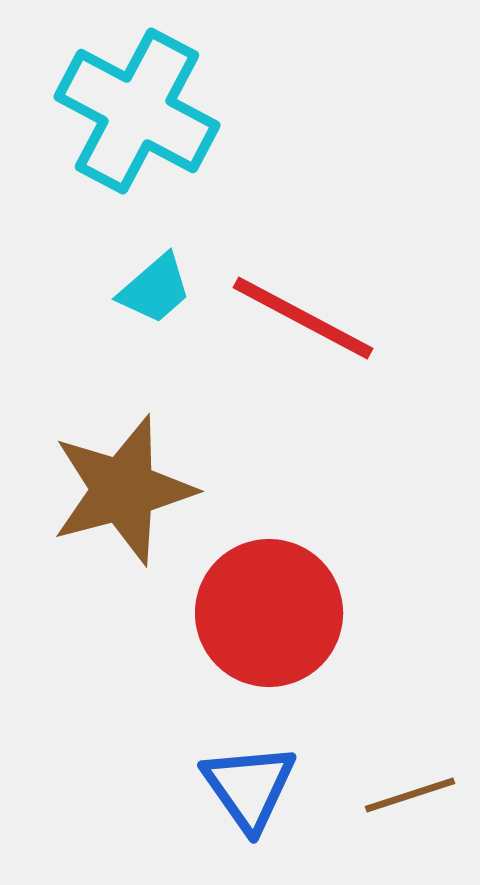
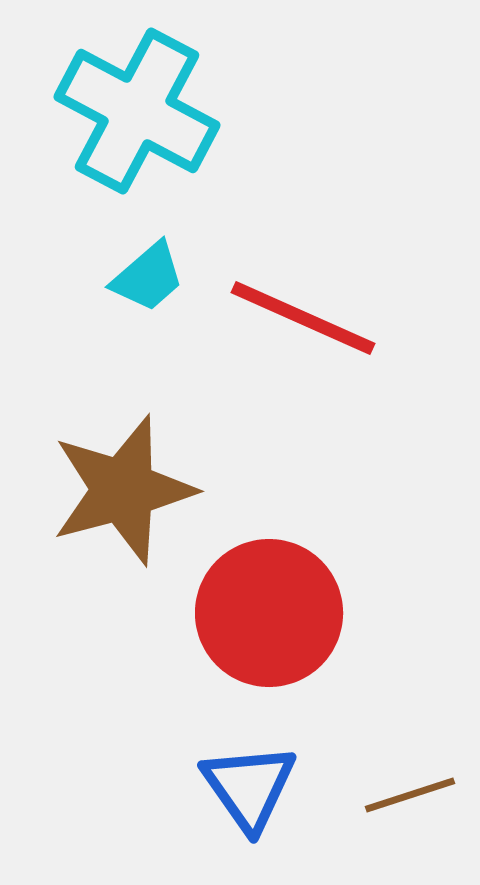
cyan trapezoid: moved 7 px left, 12 px up
red line: rotated 4 degrees counterclockwise
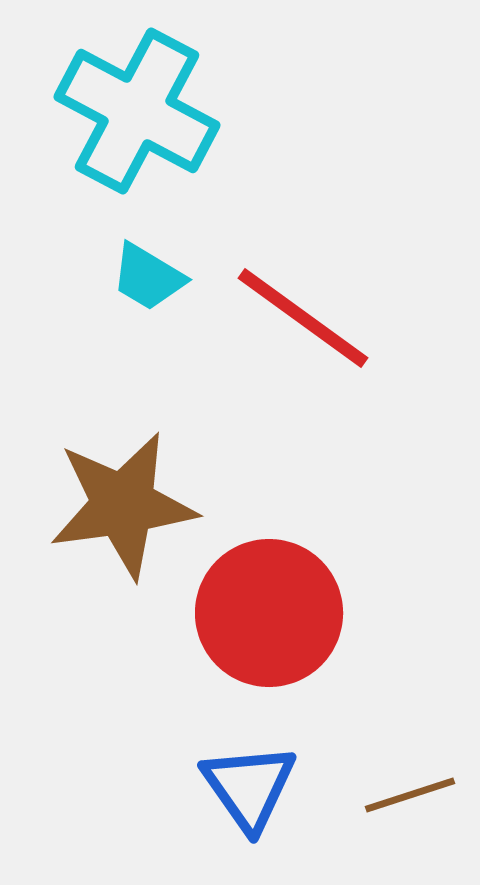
cyan trapezoid: rotated 72 degrees clockwise
red line: rotated 12 degrees clockwise
brown star: moved 15 px down; rotated 7 degrees clockwise
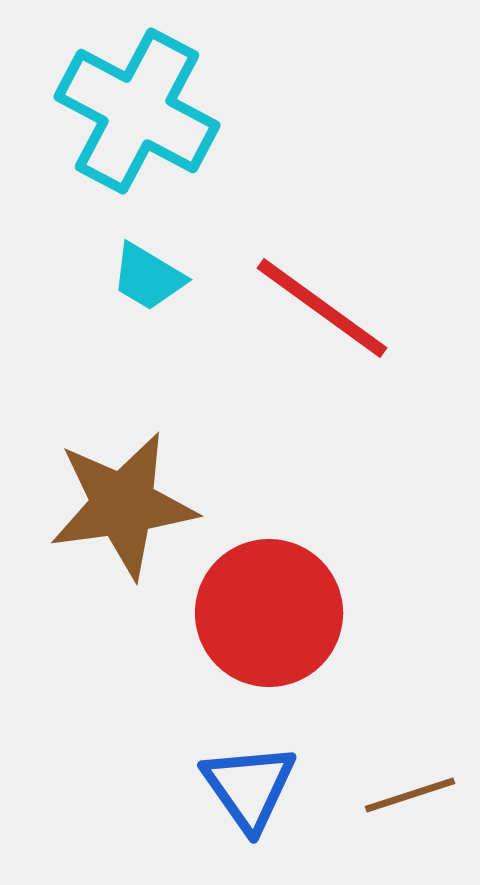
red line: moved 19 px right, 10 px up
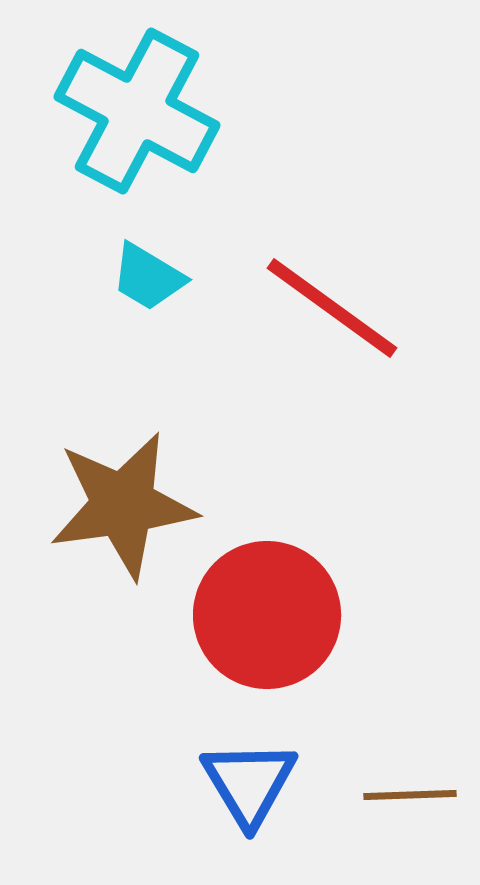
red line: moved 10 px right
red circle: moved 2 px left, 2 px down
blue triangle: moved 4 px up; rotated 4 degrees clockwise
brown line: rotated 16 degrees clockwise
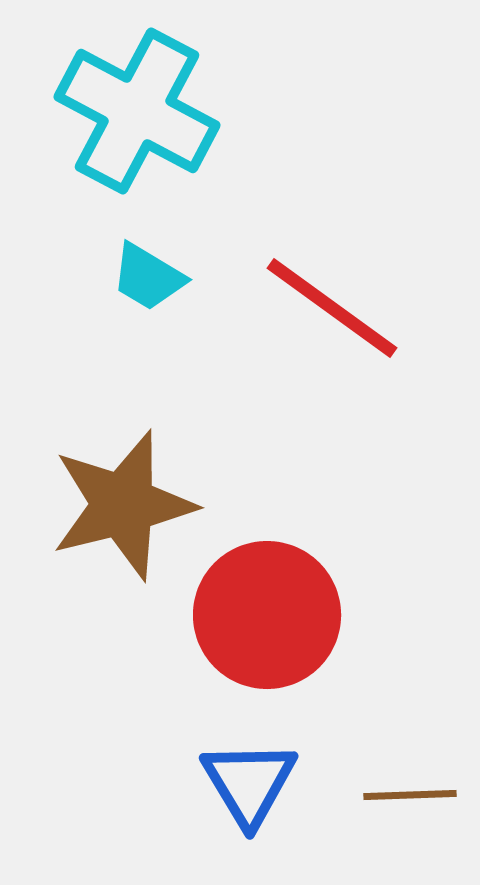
brown star: rotated 6 degrees counterclockwise
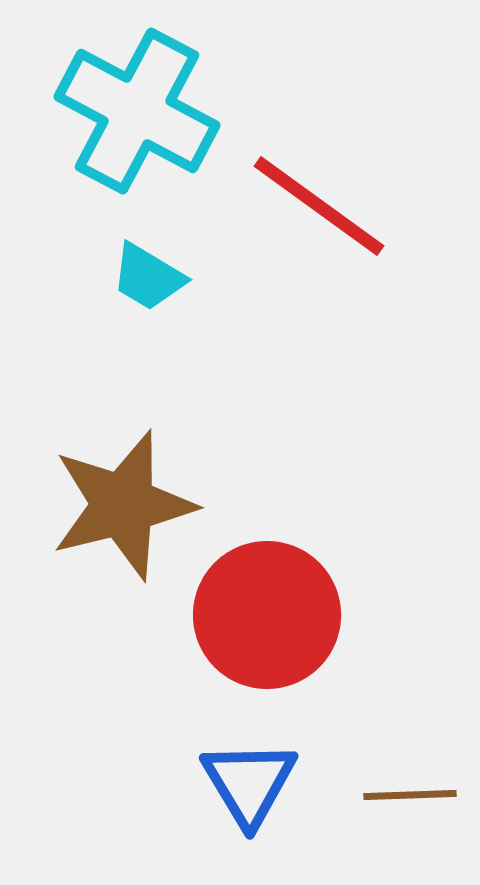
red line: moved 13 px left, 102 px up
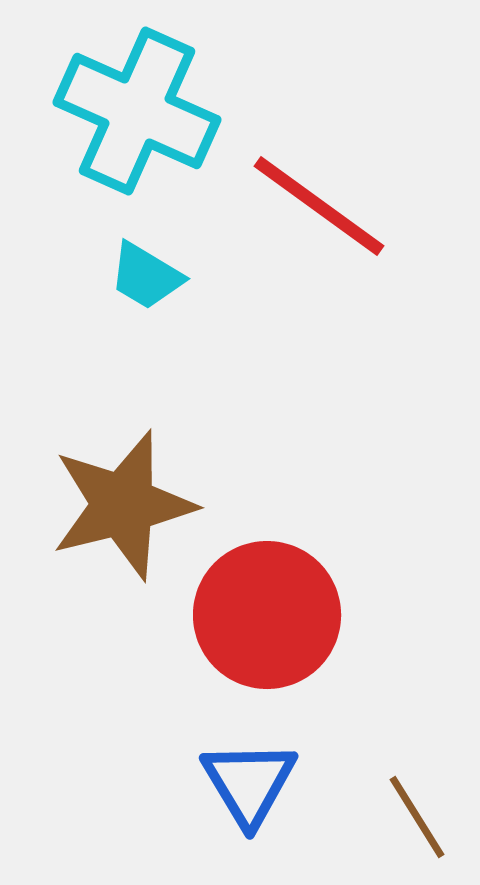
cyan cross: rotated 4 degrees counterclockwise
cyan trapezoid: moved 2 px left, 1 px up
brown line: moved 7 px right, 22 px down; rotated 60 degrees clockwise
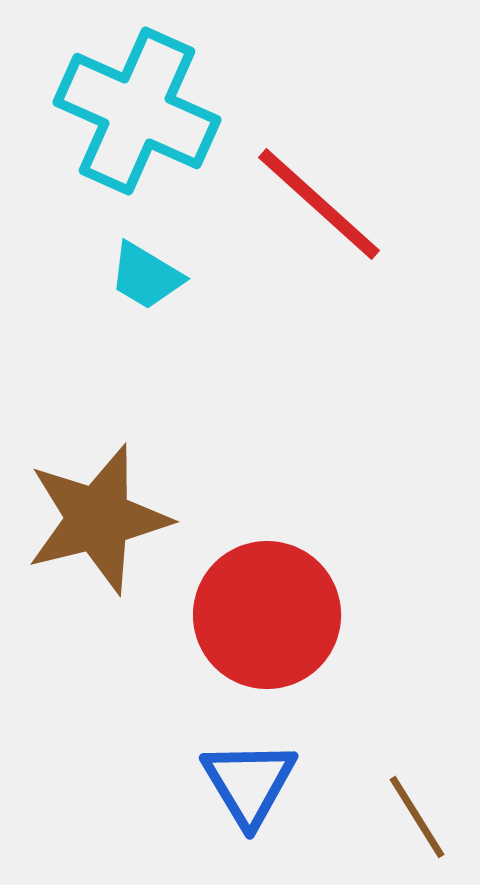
red line: moved 2 px up; rotated 6 degrees clockwise
brown star: moved 25 px left, 14 px down
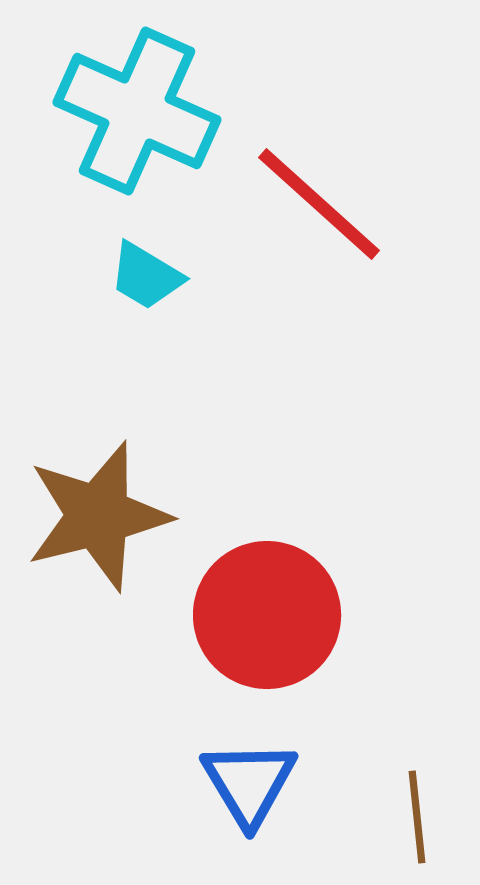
brown star: moved 3 px up
brown line: rotated 26 degrees clockwise
